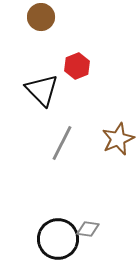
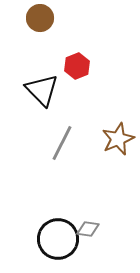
brown circle: moved 1 px left, 1 px down
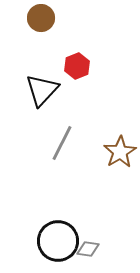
brown circle: moved 1 px right
black triangle: rotated 27 degrees clockwise
brown star: moved 2 px right, 13 px down; rotated 8 degrees counterclockwise
gray diamond: moved 20 px down
black circle: moved 2 px down
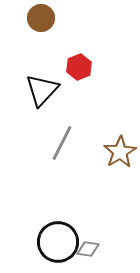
red hexagon: moved 2 px right, 1 px down
black circle: moved 1 px down
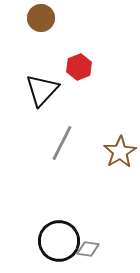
black circle: moved 1 px right, 1 px up
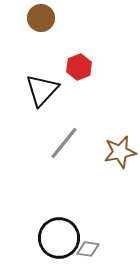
gray line: moved 2 px right; rotated 12 degrees clockwise
brown star: rotated 20 degrees clockwise
black circle: moved 3 px up
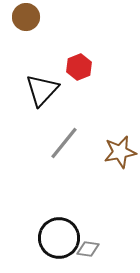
brown circle: moved 15 px left, 1 px up
